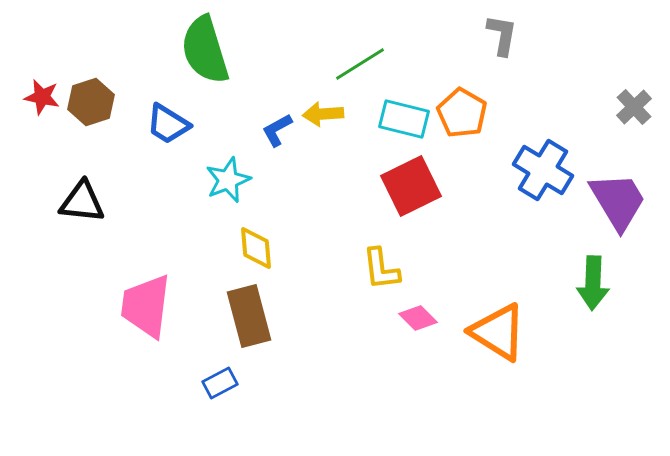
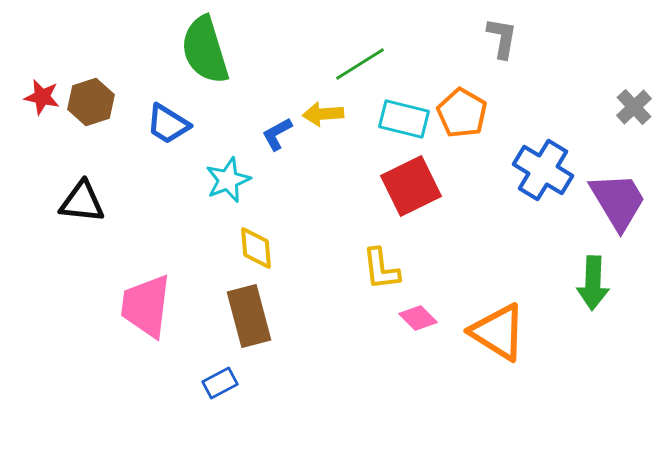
gray L-shape: moved 3 px down
blue L-shape: moved 4 px down
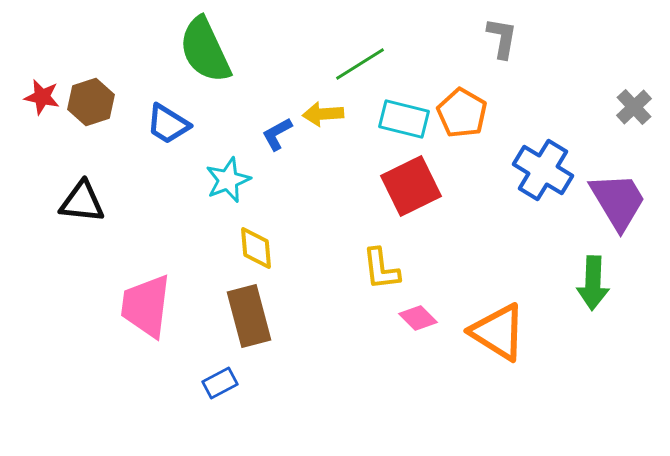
green semicircle: rotated 8 degrees counterclockwise
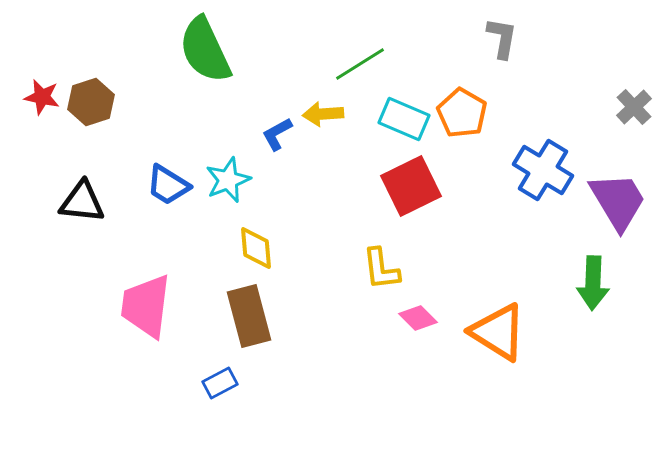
cyan rectangle: rotated 9 degrees clockwise
blue trapezoid: moved 61 px down
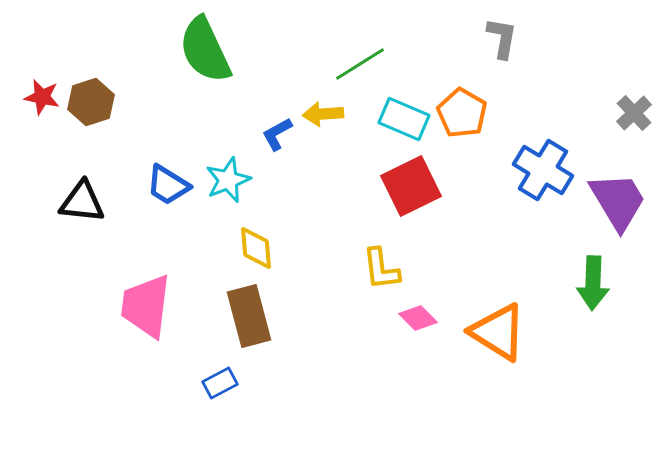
gray cross: moved 6 px down
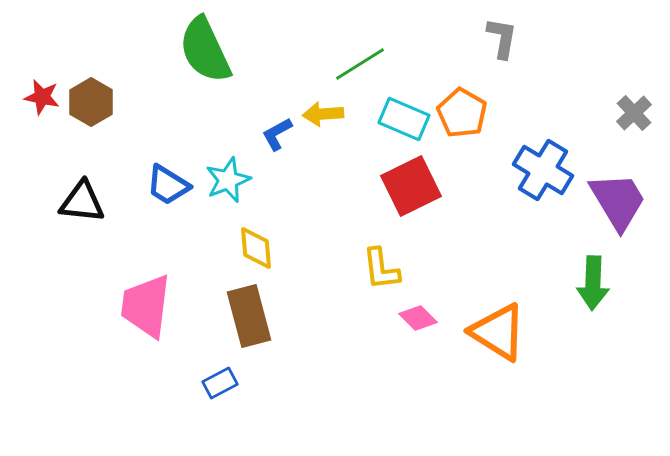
brown hexagon: rotated 12 degrees counterclockwise
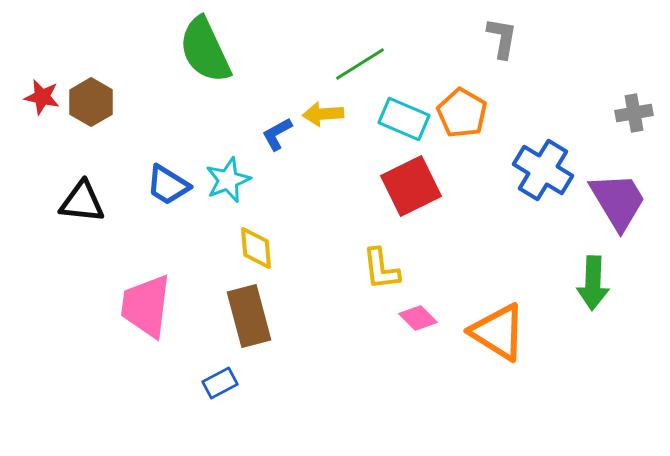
gray cross: rotated 33 degrees clockwise
